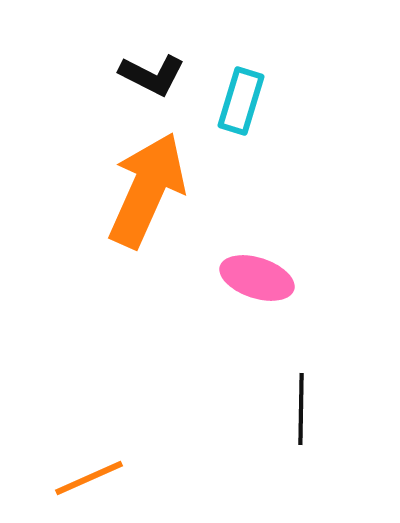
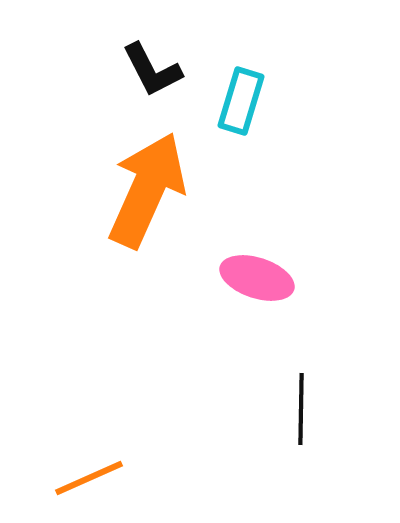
black L-shape: moved 5 px up; rotated 36 degrees clockwise
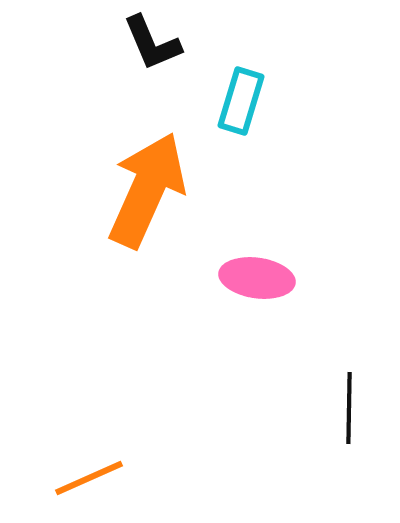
black L-shape: moved 27 px up; rotated 4 degrees clockwise
pink ellipse: rotated 10 degrees counterclockwise
black line: moved 48 px right, 1 px up
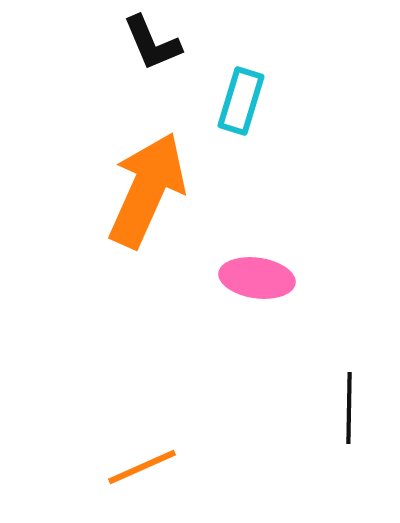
orange line: moved 53 px right, 11 px up
